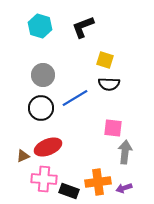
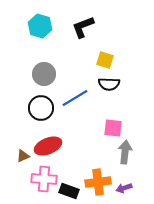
gray circle: moved 1 px right, 1 px up
red ellipse: moved 1 px up
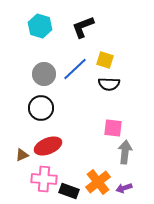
blue line: moved 29 px up; rotated 12 degrees counterclockwise
brown triangle: moved 1 px left, 1 px up
orange cross: rotated 30 degrees counterclockwise
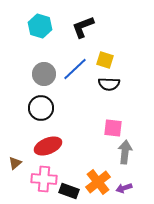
brown triangle: moved 7 px left, 8 px down; rotated 16 degrees counterclockwise
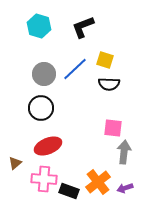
cyan hexagon: moved 1 px left
gray arrow: moved 1 px left
purple arrow: moved 1 px right
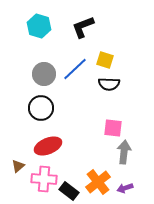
brown triangle: moved 3 px right, 3 px down
black rectangle: rotated 18 degrees clockwise
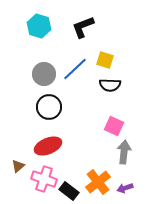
black semicircle: moved 1 px right, 1 px down
black circle: moved 8 px right, 1 px up
pink square: moved 1 px right, 2 px up; rotated 18 degrees clockwise
pink cross: rotated 15 degrees clockwise
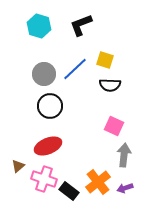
black L-shape: moved 2 px left, 2 px up
black circle: moved 1 px right, 1 px up
gray arrow: moved 3 px down
